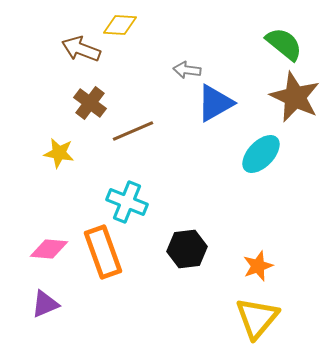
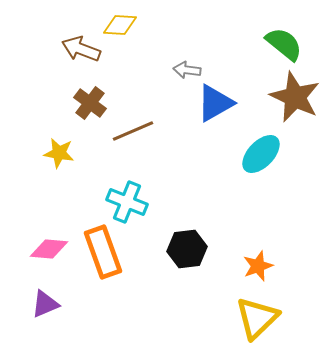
yellow triangle: rotated 6 degrees clockwise
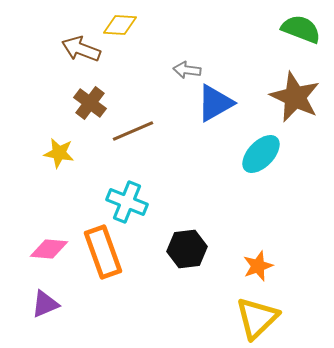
green semicircle: moved 17 px right, 15 px up; rotated 18 degrees counterclockwise
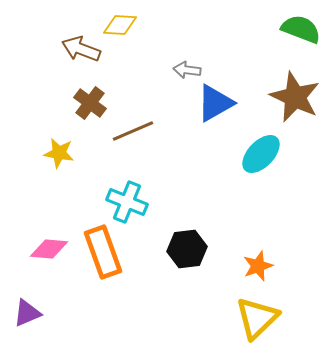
purple triangle: moved 18 px left, 9 px down
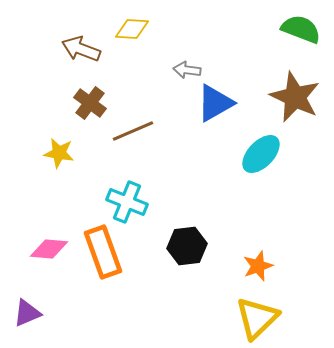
yellow diamond: moved 12 px right, 4 px down
black hexagon: moved 3 px up
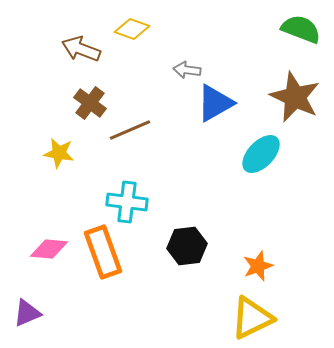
yellow diamond: rotated 16 degrees clockwise
brown line: moved 3 px left, 1 px up
cyan cross: rotated 15 degrees counterclockwise
yellow triangle: moved 5 px left; rotated 18 degrees clockwise
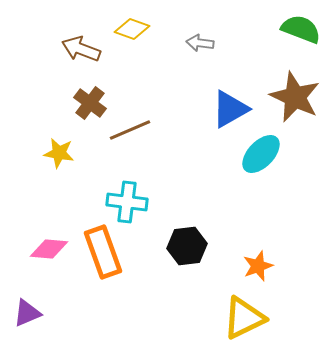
gray arrow: moved 13 px right, 27 px up
blue triangle: moved 15 px right, 6 px down
yellow triangle: moved 8 px left
